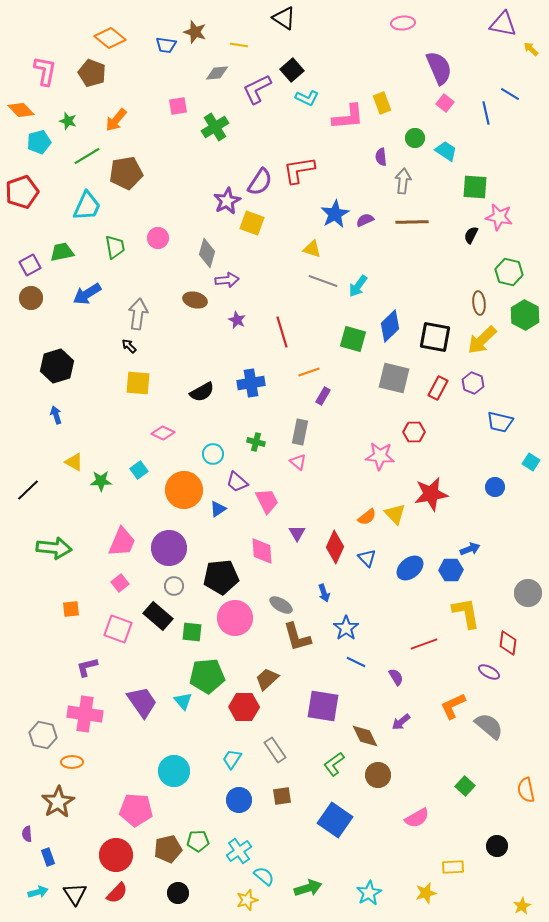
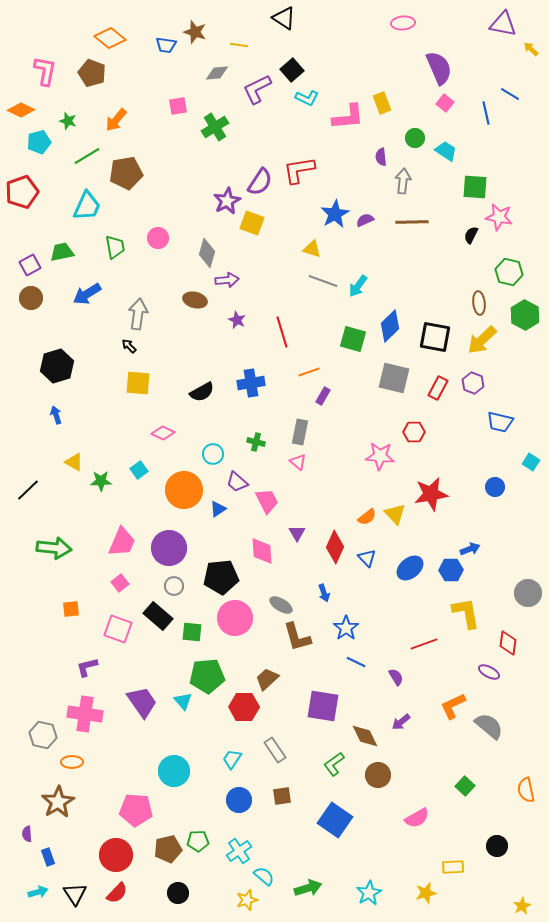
orange diamond at (21, 110): rotated 20 degrees counterclockwise
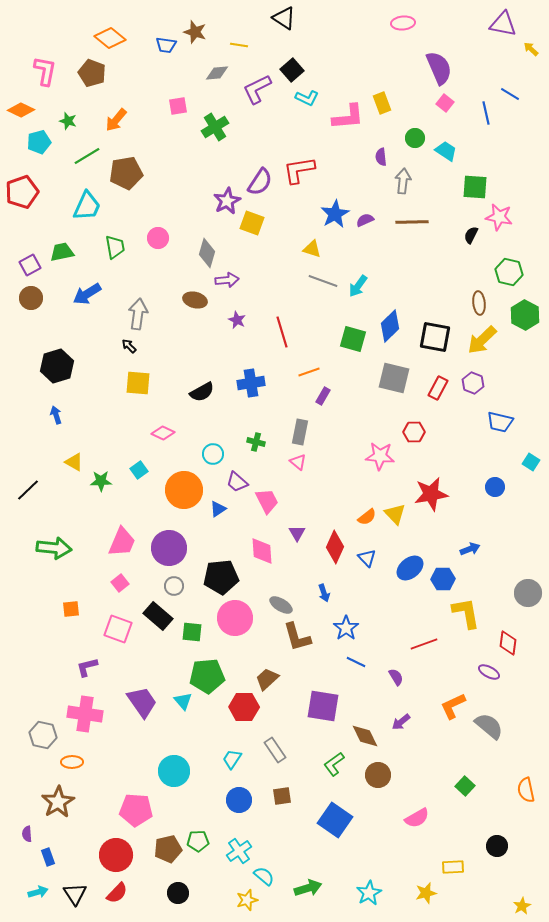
blue hexagon at (451, 570): moved 8 px left, 9 px down
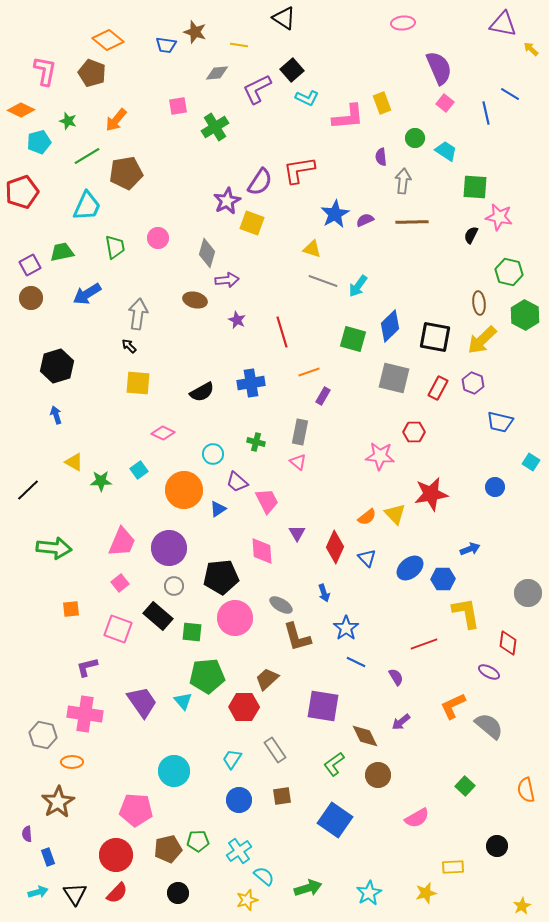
orange diamond at (110, 38): moved 2 px left, 2 px down
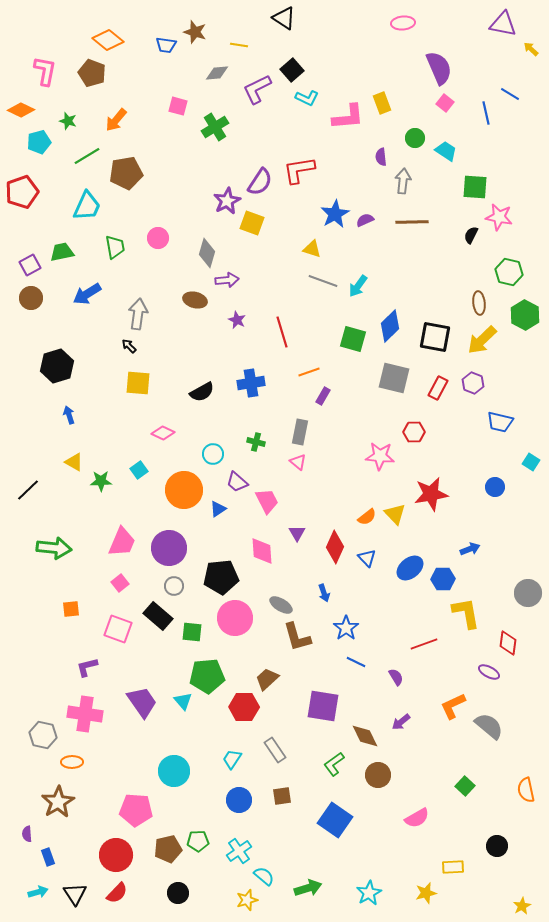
pink square at (178, 106): rotated 24 degrees clockwise
blue arrow at (56, 415): moved 13 px right
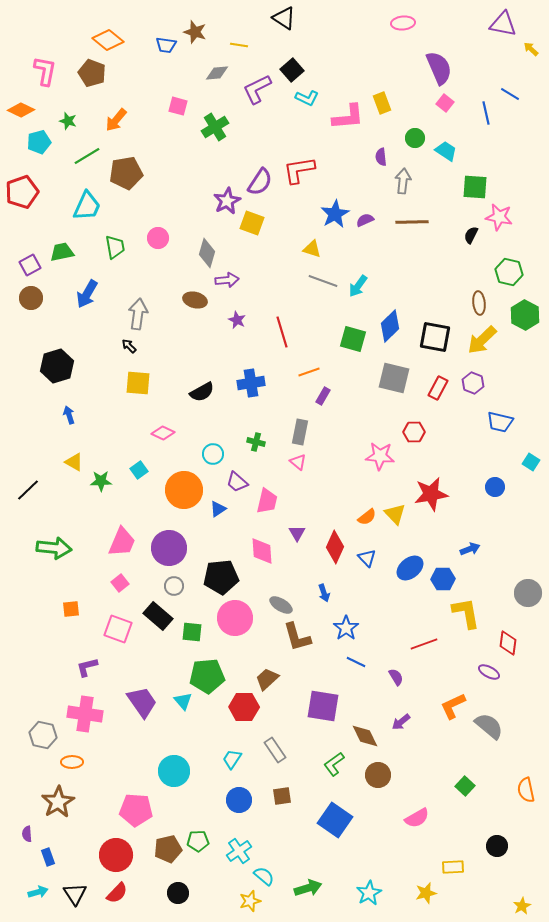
blue arrow at (87, 294): rotated 28 degrees counterclockwise
pink trapezoid at (267, 501): rotated 40 degrees clockwise
yellow star at (247, 900): moved 3 px right, 1 px down
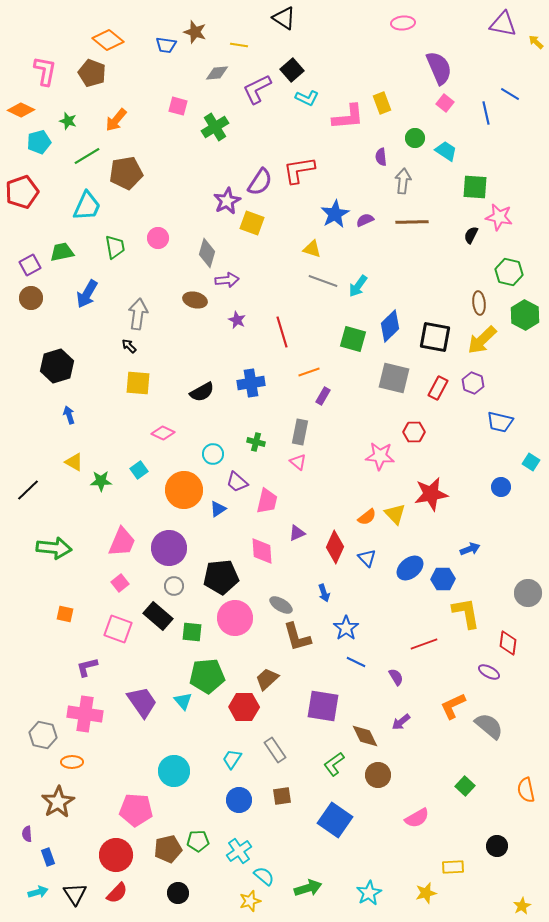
yellow arrow at (531, 49): moved 5 px right, 7 px up
blue circle at (495, 487): moved 6 px right
purple triangle at (297, 533): rotated 36 degrees clockwise
orange square at (71, 609): moved 6 px left, 5 px down; rotated 18 degrees clockwise
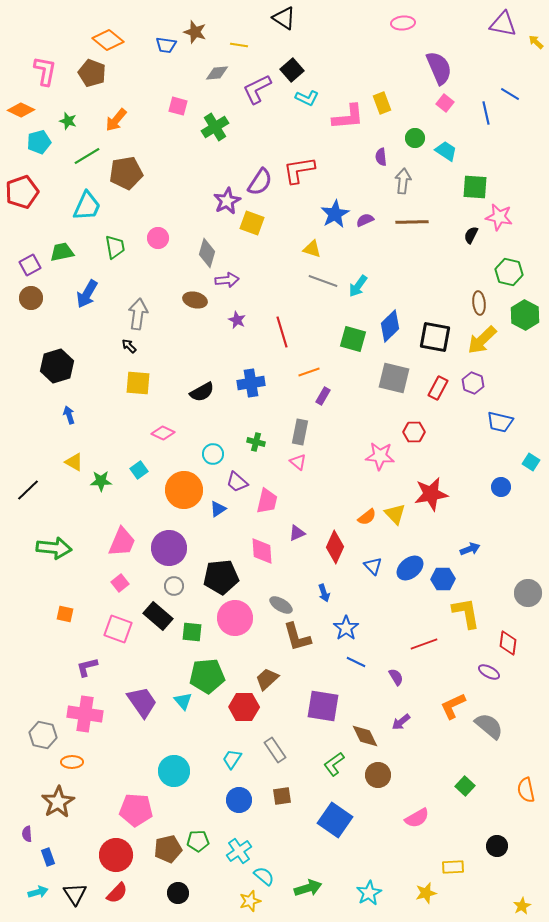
blue triangle at (367, 558): moved 6 px right, 8 px down
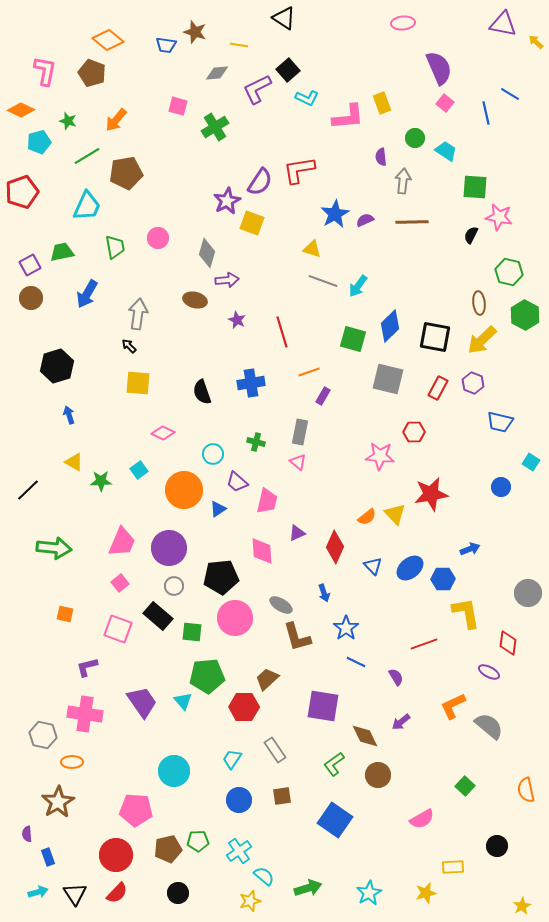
black square at (292, 70): moved 4 px left
gray square at (394, 378): moved 6 px left, 1 px down
black semicircle at (202, 392): rotated 100 degrees clockwise
pink semicircle at (417, 818): moved 5 px right, 1 px down
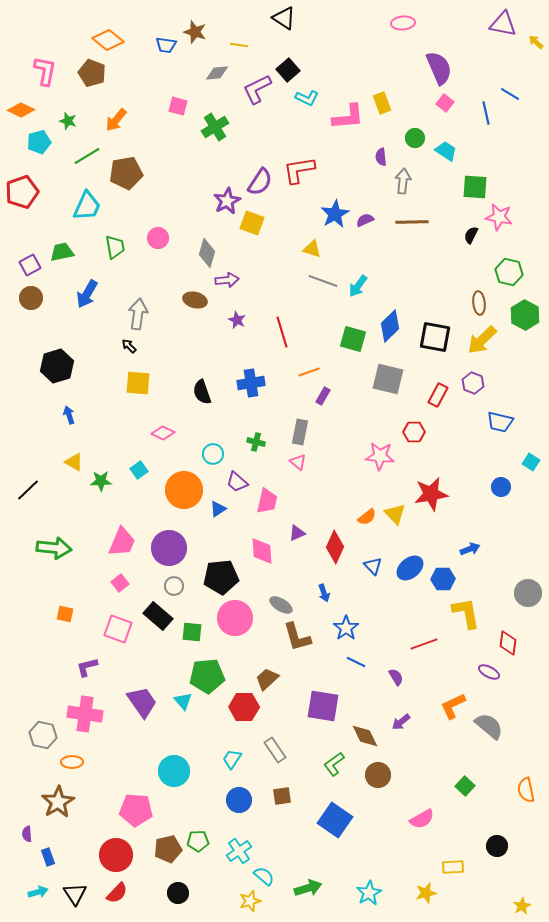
red rectangle at (438, 388): moved 7 px down
